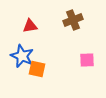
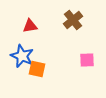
brown cross: rotated 18 degrees counterclockwise
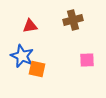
brown cross: rotated 24 degrees clockwise
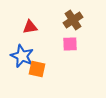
brown cross: rotated 18 degrees counterclockwise
red triangle: moved 1 px down
pink square: moved 17 px left, 16 px up
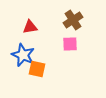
blue star: moved 1 px right, 1 px up
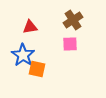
blue star: rotated 10 degrees clockwise
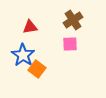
orange square: rotated 24 degrees clockwise
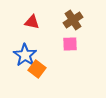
red triangle: moved 2 px right, 5 px up; rotated 21 degrees clockwise
blue star: moved 2 px right
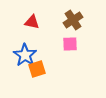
orange square: rotated 36 degrees clockwise
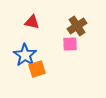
brown cross: moved 4 px right, 6 px down
